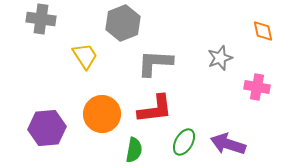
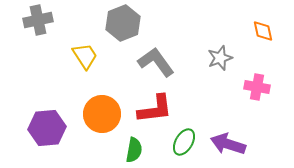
gray cross: moved 3 px left, 1 px down; rotated 20 degrees counterclockwise
gray L-shape: moved 1 px right, 1 px up; rotated 51 degrees clockwise
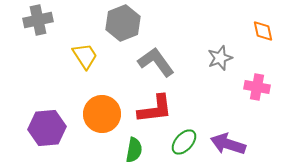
green ellipse: rotated 12 degrees clockwise
